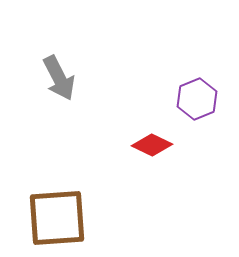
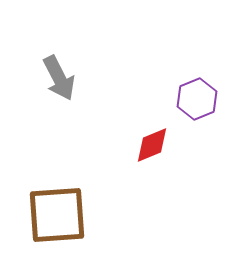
red diamond: rotated 48 degrees counterclockwise
brown square: moved 3 px up
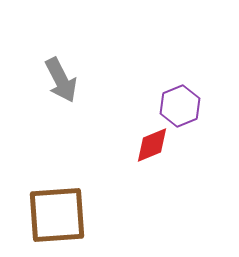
gray arrow: moved 2 px right, 2 px down
purple hexagon: moved 17 px left, 7 px down
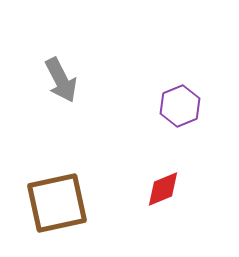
red diamond: moved 11 px right, 44 px down
brown square: moved 12 px up; rotated 8 degrees counterclockwise
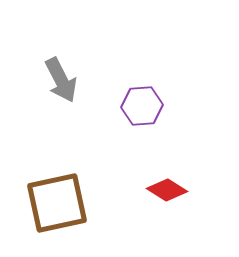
purple hexagon: moved 38 px left; rotated 18 degrees clockwise
red diamond: moved 4 px right, 1 px down; rotated 54 degrees clockwise
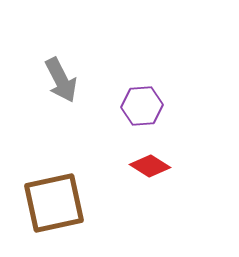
red diamond: moved 17 px left, 24 px up
brown square: moved 3 px left
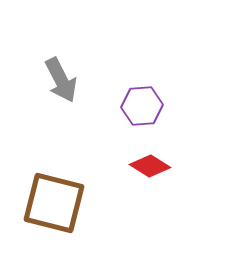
brown square: rotated 26 degrees clockwise
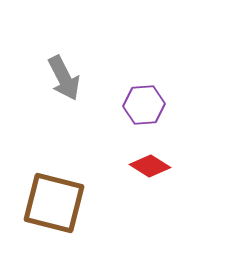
gray arrow: moved 3 px right, 2 px up
purple hexagon: moved 2 px right, 1 px up
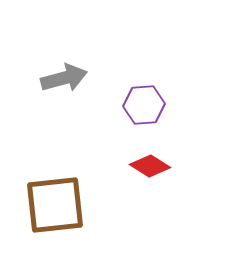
gray arrow: rotated 78 degrees counterclockwise
brown square: moved 1 px right, 2 px down; rotated 20 degrees counterclockwise
